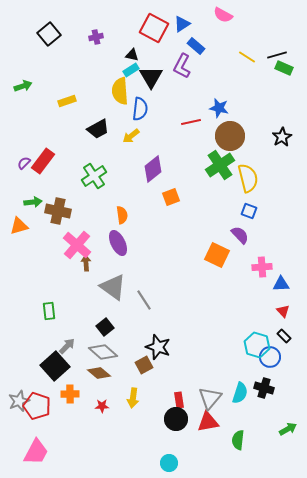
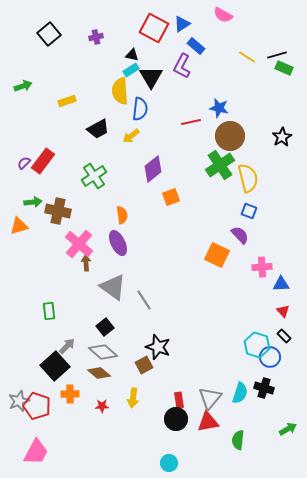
pink cross at (77, 245): moved 2 px right, 1 px up
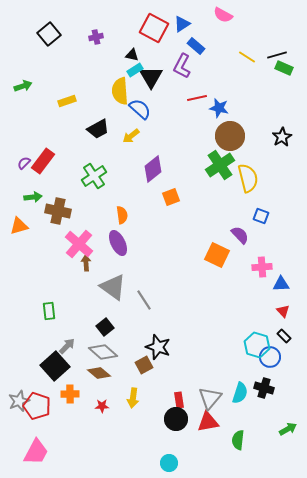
cyan rectangle at (131, 70): moved 4 px right
blue semicircle at (140, 109): rotated 55 degrees counterclockwise
red line at (191, 122): moved 6 px right, 24 px up
green arrow at (33, 202): moved 5 px up
blue square at (249, 211): moved 12 px right, 5 px down
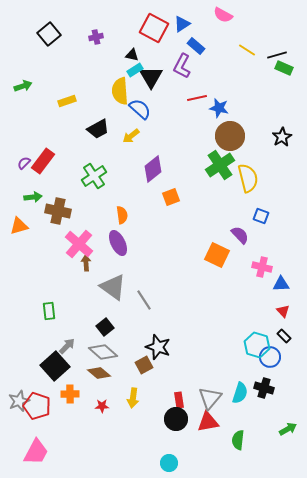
yellow line at (247, 57): moved 7 px up
pink cross at (262, 267): rotated 18 degrees clockwise
